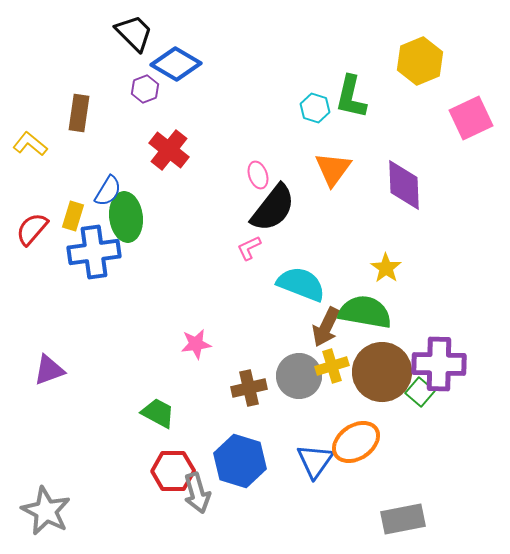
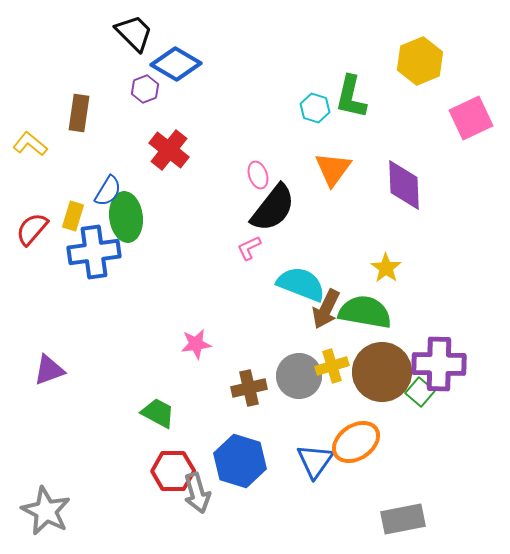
brown arrow: moved 18 px up
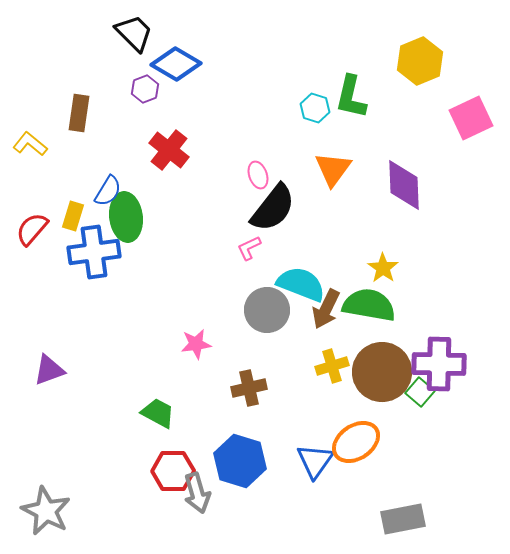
yellow star: moved 3 px left
green semicircle: moved 4 px right, 7 px up
gray circle: moved 32 px left, 66 px up
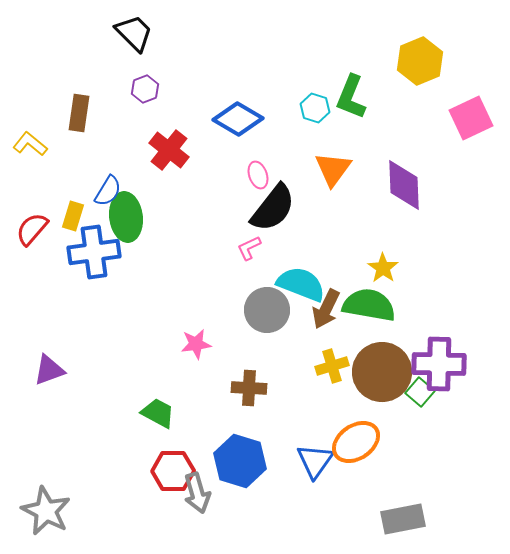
blue diamond: moved 62 px right, 55 px down
green L-shape: rotated 9 degrees clockwise
brown cross: rotated 16 degrees clockwise
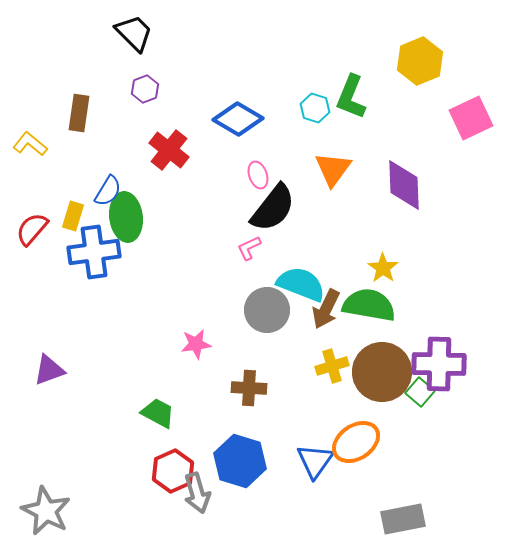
red hexagon: rotated 24 degrees counterclockwise
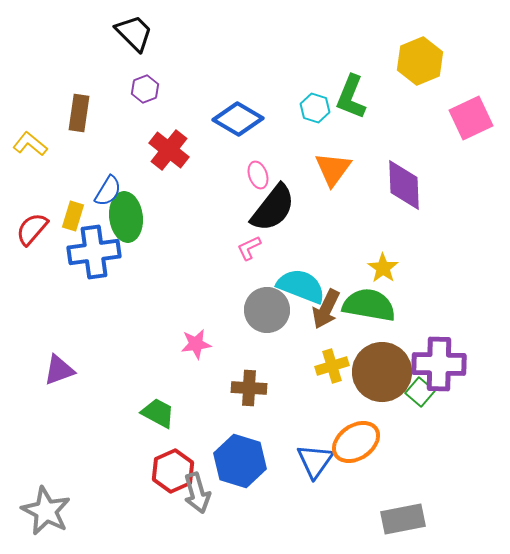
cyan semicircle: moved 2 px down
purple triangle: moved 10 px right
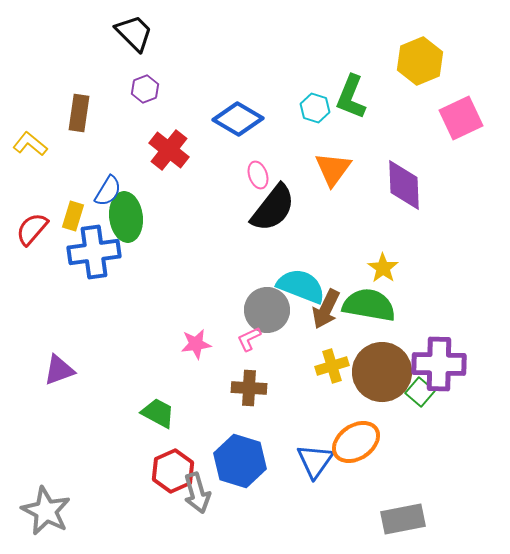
pink square: moved 10 px left
pink L-shape: moved 91 px down
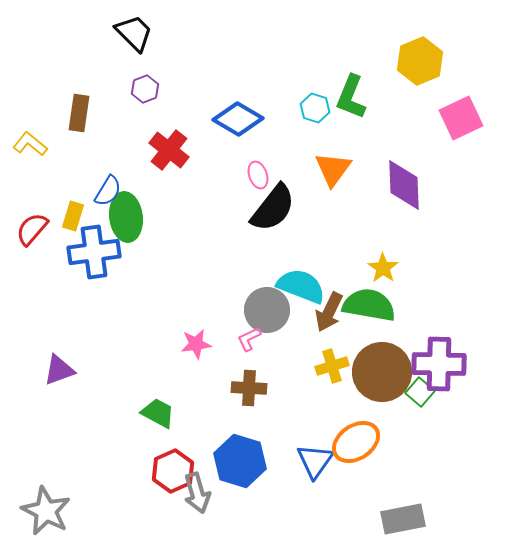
brown arrow: moved 3 px right, 3 px down
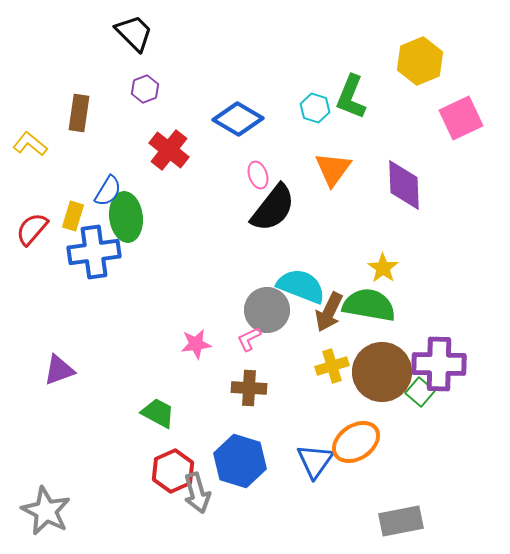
gray rectangle: moved 2 px left, 2 px down
